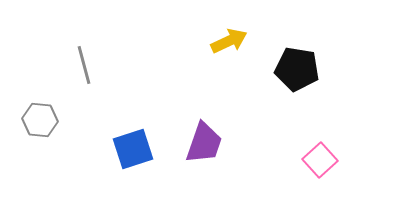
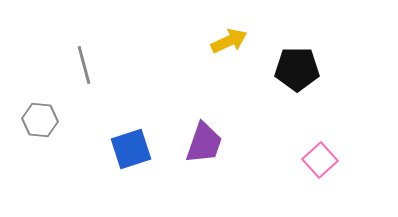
black pentagon: rotated 9 degrees counterclockwise
blue square: moved 2 px left
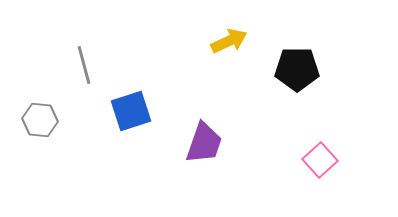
blue square: moved 38 px up
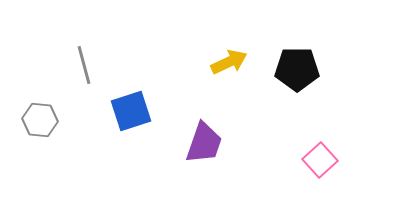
yellow arrow: moved 21 px down
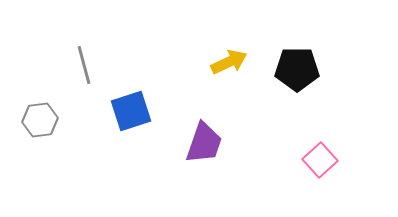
gray hexagon: rotated 12 degrees counterclockwise
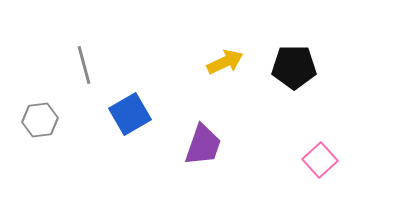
yellow arrow: moved 4 px left
black pentagon: moved 3 px left, 2 px up
blue square: moved 1 px left, 3 px down; rotated 12 degrees counterclockwise
purple trapezoid: moved 1 px left, 2 px down
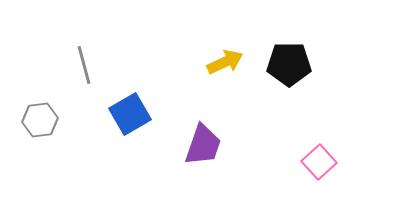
black pentagon: moved 5 px left, 3 px up
pink square: moved 1 px left, 2 px down
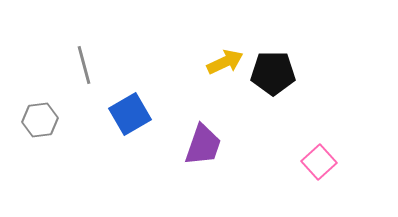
black pentagon: moved 16 px left, 9 px down
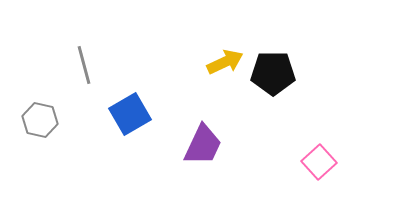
gray hexagon: rotated 20 degrees clockwise
purple trapezoid: rotated 6 degrees clockwise
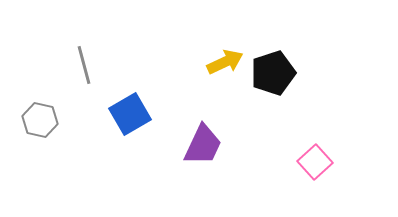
black pentagon: rotated 18 degrees counterclockwise
pink square: moved 4 px left
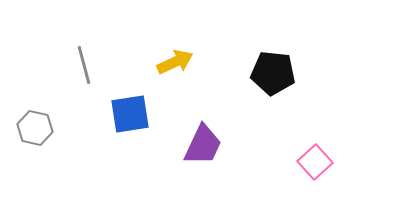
yellow arrow: moved 50 px left
black pentagon: rotated 24 degrees clockwise
blue square: rotated 21 degrees clockwise
gray hexagon: moved 5 px left, 8 px down
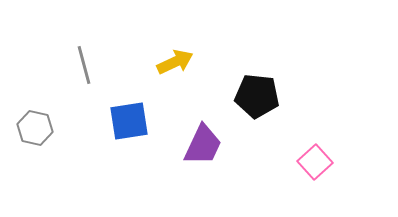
black pentagon: moved 16 px left, 23 px down
blue square: moved 1 px left, 7 px down
